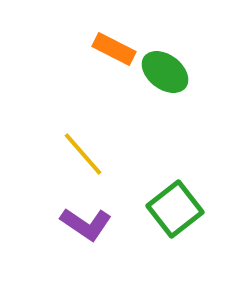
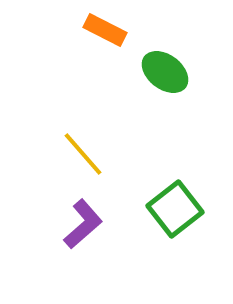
orange rectangle: moved 9 px left, 19 px up
purple L-shape: moved 3 px left; rotated 75 degrees counterclockwise
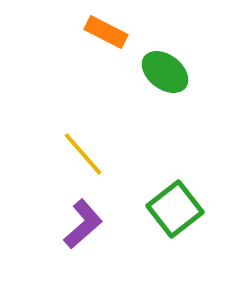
orange rectangle: moved 1 px right, 2 px down
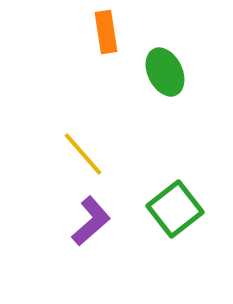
orange rectangle: rotated 54 degrees clockwise
green ellipse: rotated 27 degrees clockwise
purple L-shape: moved 8 px right, 3 px up
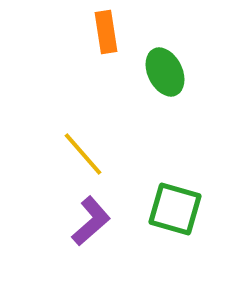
green square: rotated 36 degrees counterclockwise
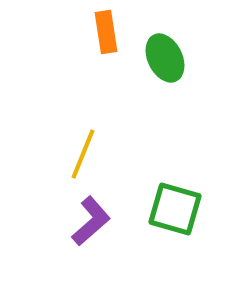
green ellipse: moved 14 px up
yellow line: rotated 63 degrees clockwise
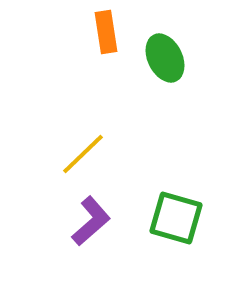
yellow line: rotated 24 degrees clockwise
green square: moved 1 px right, 9 px down
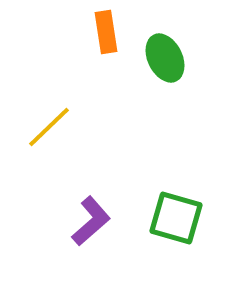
yellow line: moved 34 px left, 27 px up
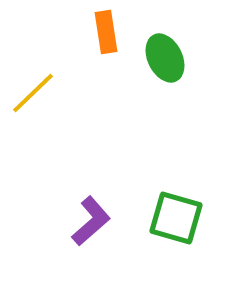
yellow line: moved 16 px left, 34 px up
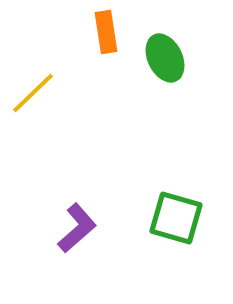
purple L-shape: moved 14 px left, 7 px down
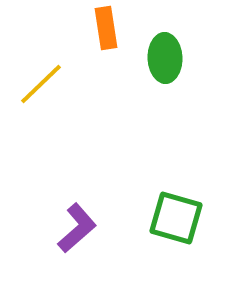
orange rectangle: moved 4 px up
green ellipse: rotated 24 degrees clockwise
yellow line: moved 8 px right, 9 px up
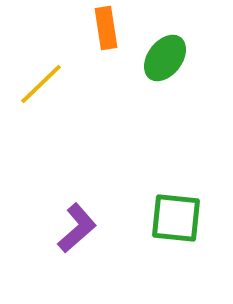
green ellipse: rotated 39 degrees clockwise
green square: rotated 10 degrees counterclockwise
